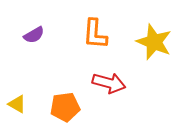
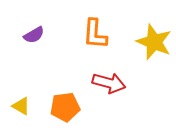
yellow triangle: moved 4 px right, 2 px down
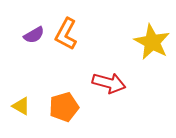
orange L-shape: moved 29 px left; rotated 24 degrees clockwise
yellow star: moved 2 px left; rotated 6 degrees clockwise
orange pentagon: moved 1 px left; rotated 8 degrees counterclockwise
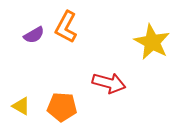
orange L-shape: moved 7 px up
orange pentagon: moved 2 px left; rotated 20 degrees clockwise
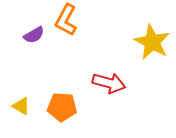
orange L-shape: moved 7 px up
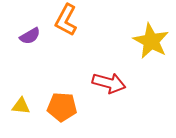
purple semicircle: moved 4 px left, 1 px down
yellow star: moved 1 px left, 1 px up
yellow triangle: rotated 24 degrees counterclockwise
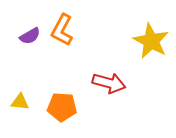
orange L-shape: moved 4 px left, 10 px down
yellow triangle: moved 1 px left, 4 px up
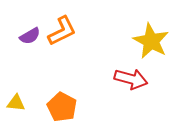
orange L-shape: moved 1 px down; rotated 144 degrees counterclockwise
red arrow: moved 22 px right, 4 px up
yellow triangle: moved 4 px left, 1 px down
orange pentagon: rotated 24 degrees clockwise
